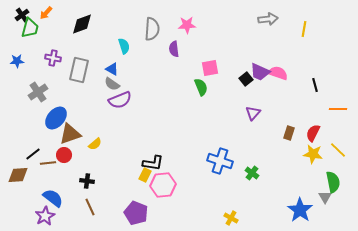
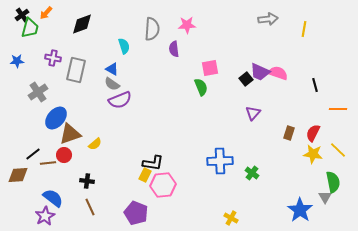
gray rectangle at (79, 70): moved 3 px left
blue cross at (220, 161): rotated 20 degrees counterclockwise
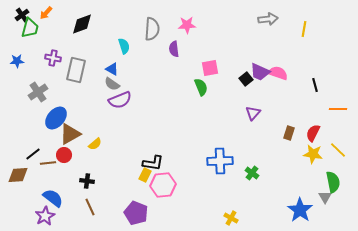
brown triangle at (70, 134): rotated 10 degrees counterclockwise
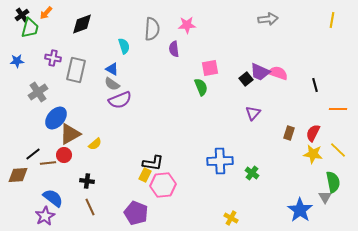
yellow line at (304, 29): moved 28 px right, 9 px up
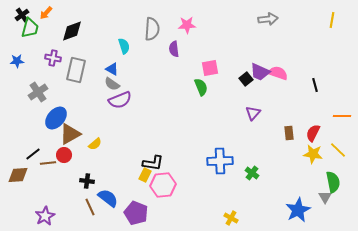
black diamond at (82, 24): moved 10 px left, 7 px down
orange line at (338, 109): moved 4 px right, 7 px down
brown rectangle at (289, 133): rotated 24 degrees counterclockwise
blue semicircle at (53, 198): moved 55 px right
blue star at (300, 210): moved 2 px left; rotated 10 degrees clockwise
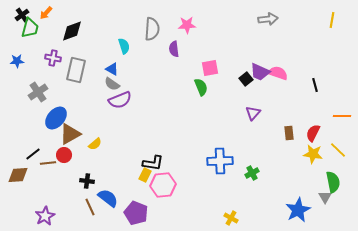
green cross at (252, 173): rotated 24 degrees clockwise
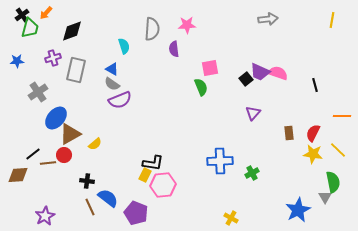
purple cross at (53, 58): rotated 28 degrees counterclockwise
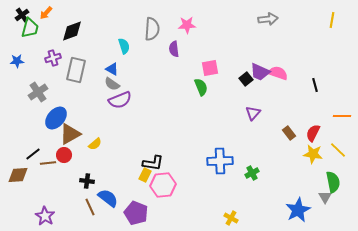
brown rectangle at (289, 133): rotated 32 degrees counterclockwise
purple star at (45, 216): rotated 12 degrees counterclockwise
